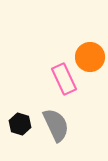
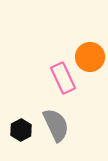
pink rectangle: moved 1 px left, 1 px up
black hexagon: moved 1 px right, 6 px down; rotated 15 degrees clockwise
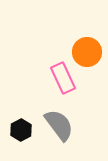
orange circle: moved 3 px left, 5 px up
gray semicircle: moved 3 px right; rotated 12 degrees counterclockwise
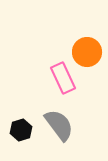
black hexagon: rotated 10 degrees clockwise
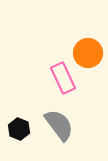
orange circle: moved 1 px right, 1 px down
black hexagon: moved 2 px left, 1 px up; rotated 20 degrees counterclockwise
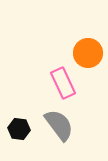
pink rectangle: moved 5 px down
black hexagon: rotated 15 degrees counterclockwise
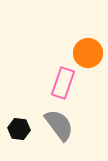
pink rectangle: rotated 44 degrees clockwise
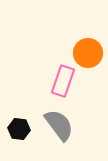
pink rectangle: moved 2 px up
